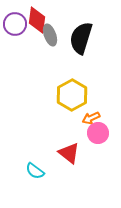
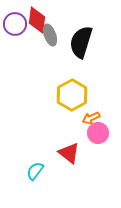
black semicircle: moved 4 px down
cyan semicircle: rotated 90 degrees clockwise
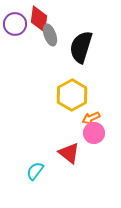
red diamond: moved 2 px right, 1 px up
black semicircle: moved 5 px down
pink circle: moved 4 px left
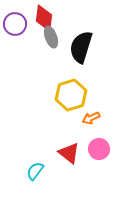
red diamond: moved 5 px right, 1 px up
gray ellipse: moved 1 px right, 2 px down
yellow hexagon: moved 1 px left; rotated 12 degrees clockwise
pink circle: moved 5 px right, 16 px down
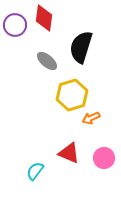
purple circle: moved 1 px down
gray ellipse: moved 4 px left, 24 px down; rotated 30 degrees counterclockwise
yellow hexagon: moved 1 px right
pink circle: moved 5 px right, 9 px down
red triangle: rotated 15 degrees counterclockwise
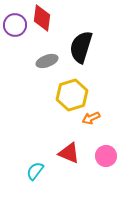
red diamond: moved 2 px left
gray ellipse: rotated 60 degrees counterclockwise
pink circle: moved 2 px right, 2 px up
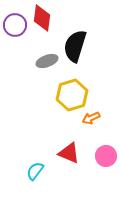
black semicircle: moved 6 px left, 1 px up
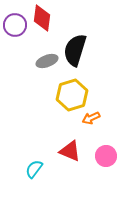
black semicircle: moved 4 px down
red triangle: moved 1 px right, 2 px up
cyan semicircle: moved 1 px left, 2 px up
